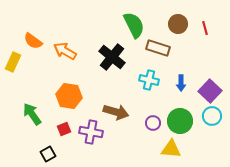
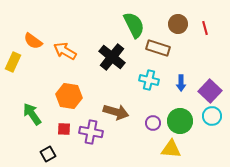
red square: rotated 24 degrees clockwise
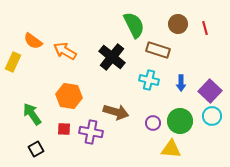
brown rectangle: moved 2 px down
black square: moved 12 px left, 5 px up
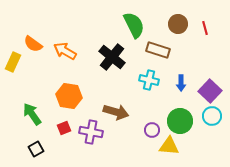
orange semicircle: moved 3 px down
purple circle: moved 1 px left, 7 px down
red square: moved 1 px up; rotated 24 degrees counterclockwise
yellow triangle: moved 2 px left, 3 px up
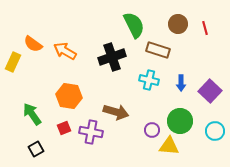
black cross: rotated 32 degrees clockwise
cyan circle: moved 3 px right, 15 px down
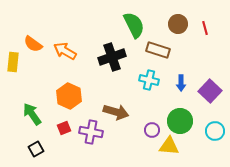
yellow rectangle: rotated 18 degrees counterclockwise
orange hexagon: rotated 15 degrees clockwise
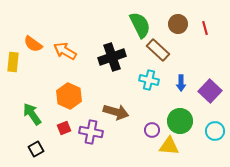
green semicircle: moved 6 px right
brown rectangle: rotated 25 degrees clockwise
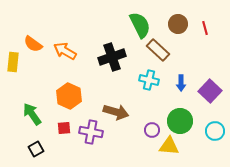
red square: rotated 16 degrees clockwise
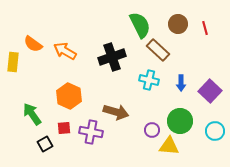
black square: moved 9 px right, 5 px up
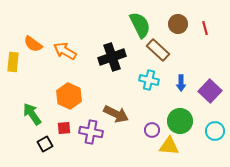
brown arrow: moved 2 px down; rotated 10 degrees clockwise
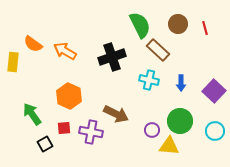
purple square: moved 4 px right
